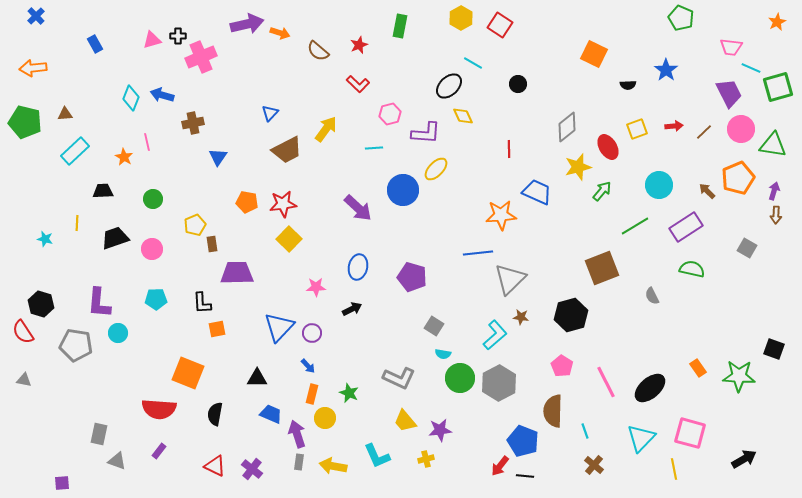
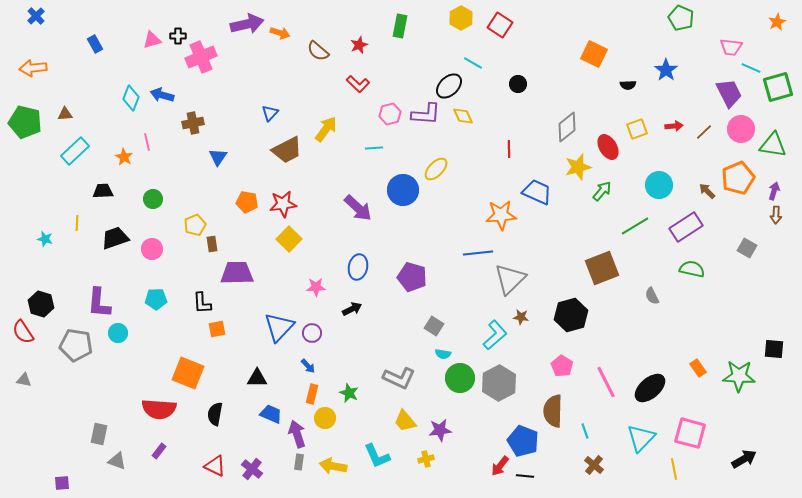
purple L-shape at (426, 133): moved 19 px up
black square at (774, 349): rotated 15 degrees counterclockwise
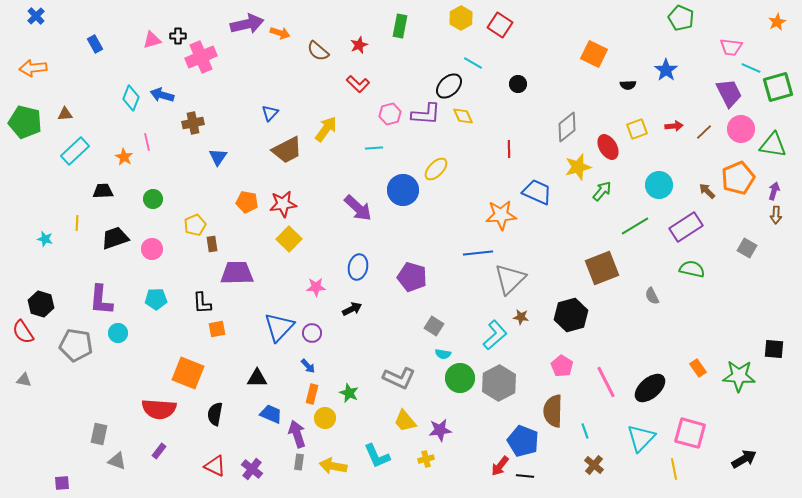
purple L-shape at (99, 303): moved 2 px right, 3 px up
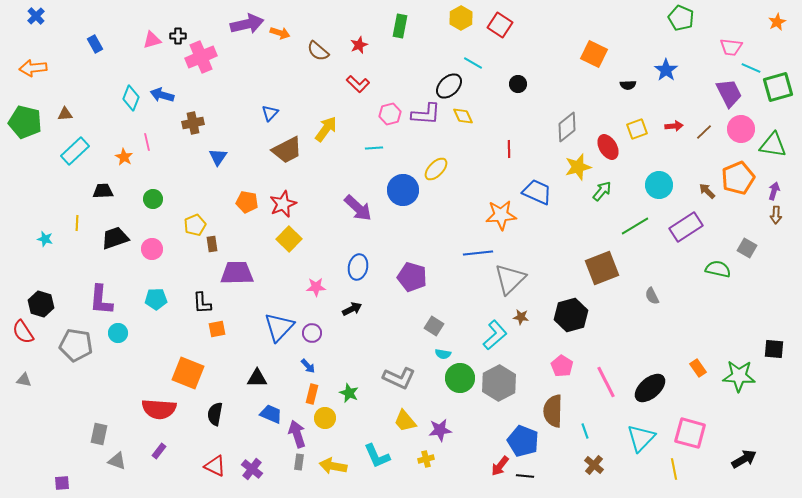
red star at (283, 204): rotated 16 degrees counterclockwise
green semicircle at (692, 269): moved 26 px right
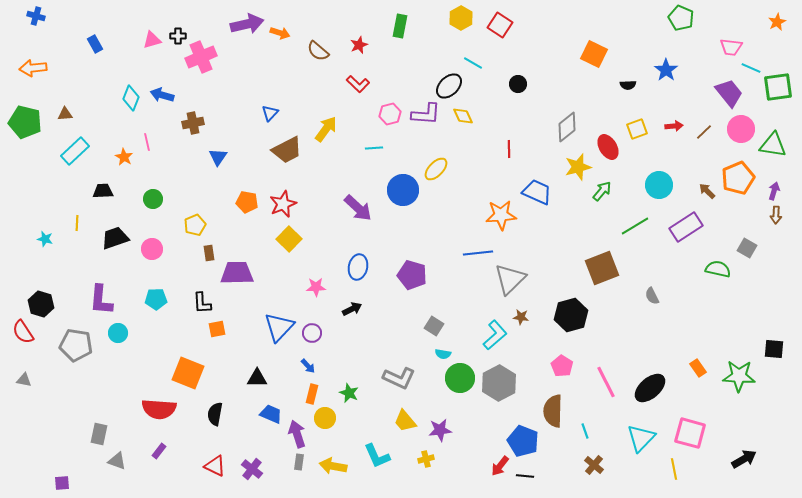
blue cross at (36, 16): rotated 30 degrees counterclockwise
green square at (778, 87): rotated 8 degrees clockwise
purple trapezoid at (729, 93): rotated 12 degrees counterclockwise
brown rectangle at (212, 244): moved 3 px left, 9 px down
purple pentagon at (412, 277): moved 2 px up
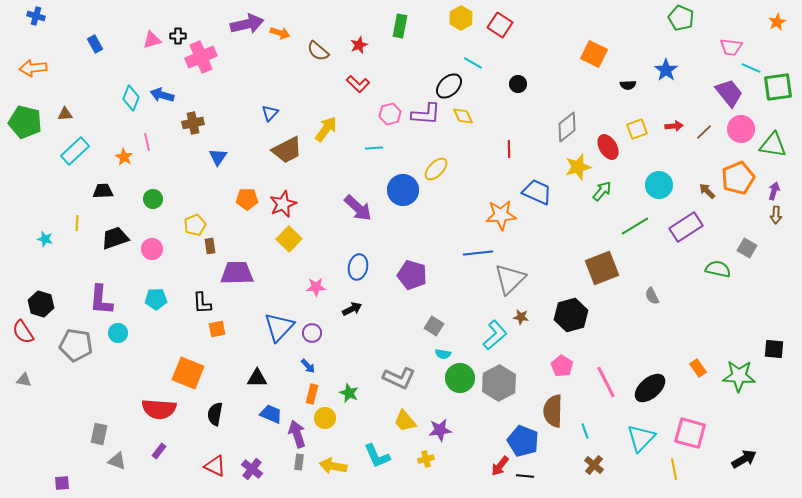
orange pentagon at (247, 202): moved 3 px up; rotated 10 degrees counterclockwise
brown rectangle at (209, 253): moved 1 px right, 7 px up
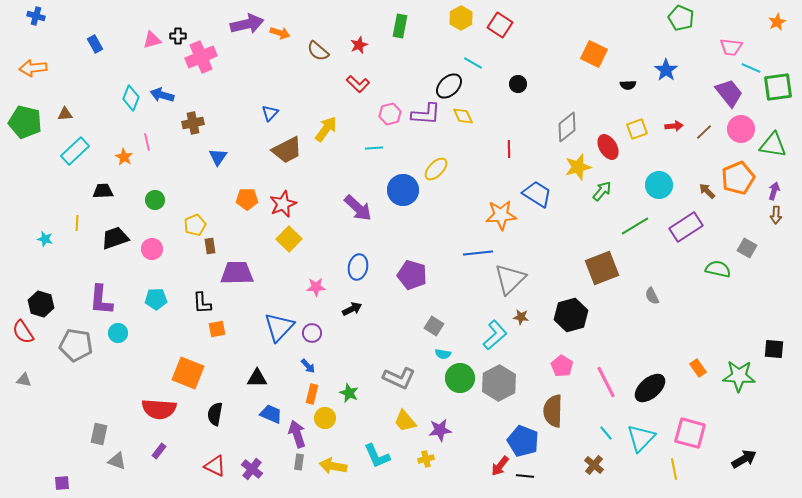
blue trapezoid at (537, 192): moved 2 px down; rotated 8 degrees clockwise
green circle at (153, 199): moved 2 px right, 1 px down
cyan line at (585, 431): moved 21 px right, 2 px down; rotated 21 degrees counterclockwise
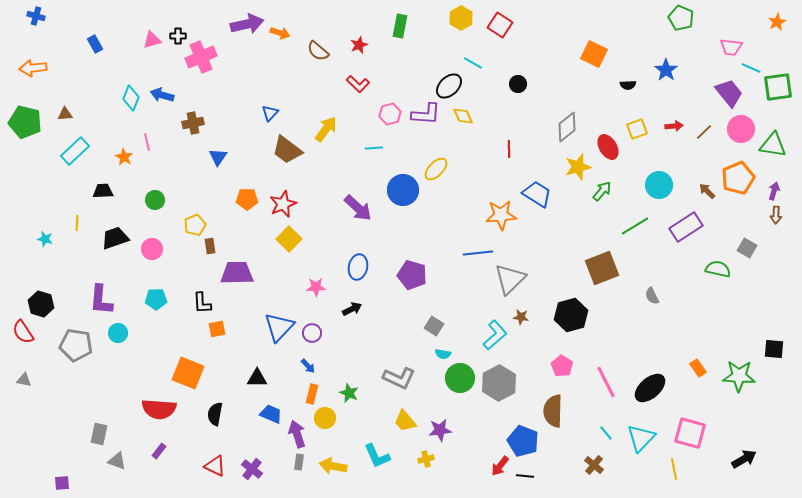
brown trapezoid at (287, 150): rotated 64 degrees clockwise
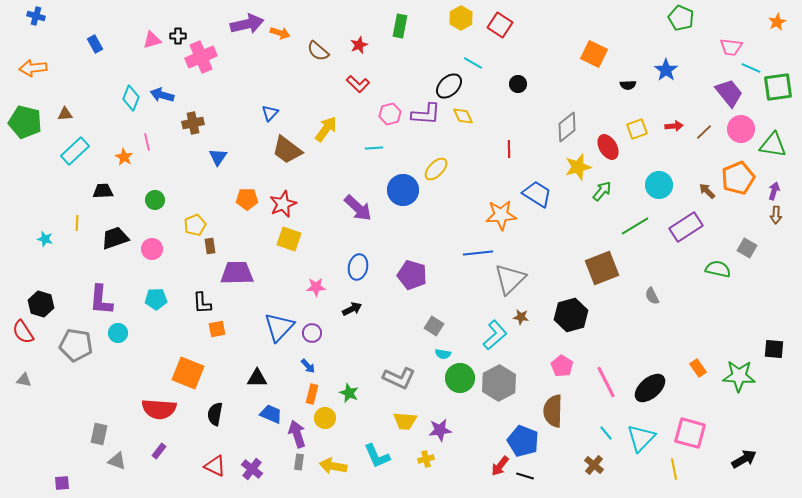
yellow square at (289, 239): rotated 25 degrees counterclockwise
yellow trapezoid at (405, 421): rotated 45 degrees counterclockwise
black line at (525, 476): rotated 12 degrees clockwise
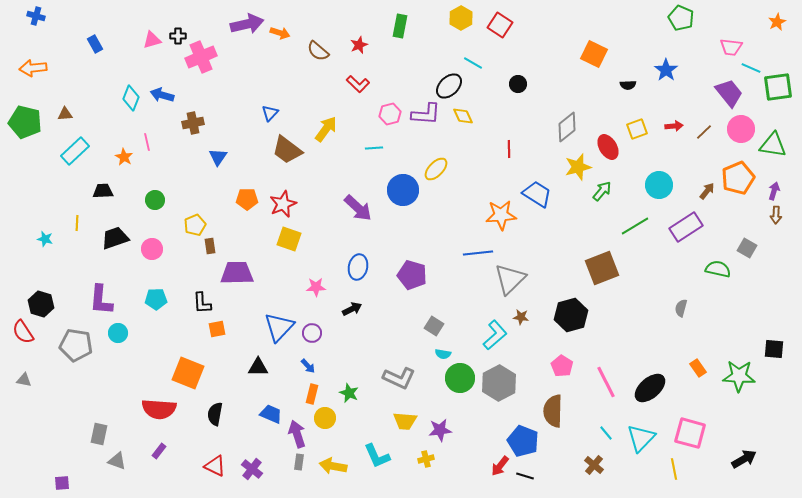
brown arrow at (707, 191): rotated 84 degrees clockwise
gray semicircle at (652, 296): moved 29 px right, 12 px down; rotated 42 degrees clockwise
black triangle at (257, 378): moved 1 px right, 11 px up
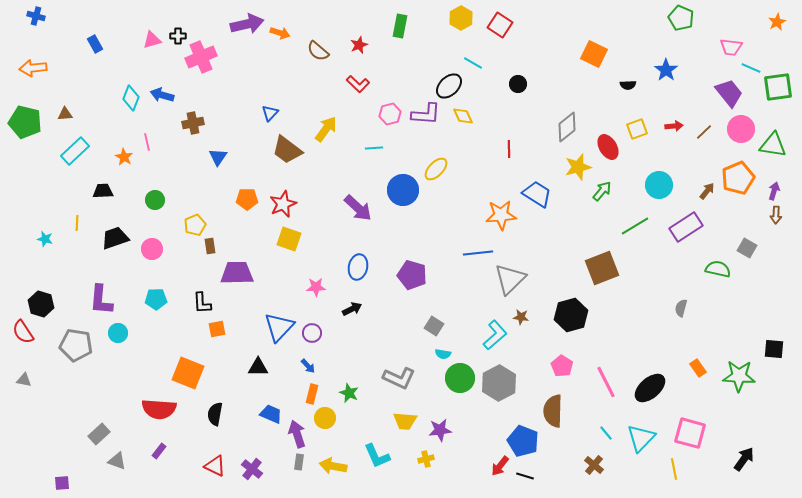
gray rectangle at (99, 434): rotated 35 degrees clockwise
black arrow at (744, 459): rotated 25 degrees counterclockwise
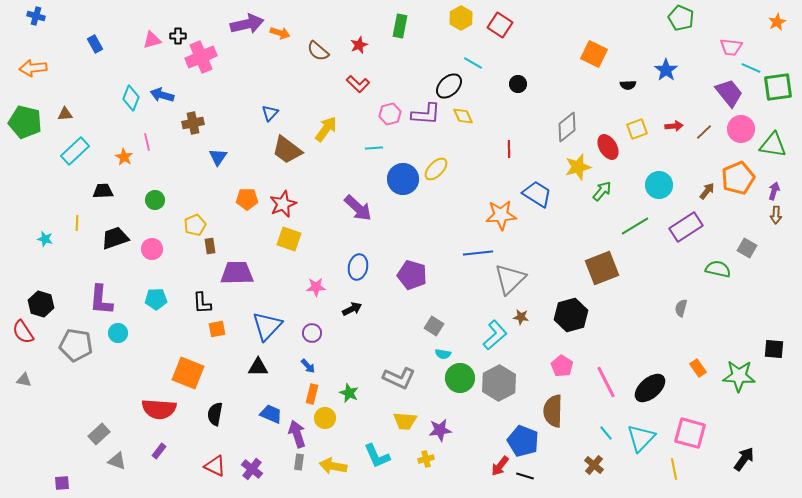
blue circle at (403, 190): moved 11 px up
blue triangle at (279, 327): moved 12 px left, 1 px up
